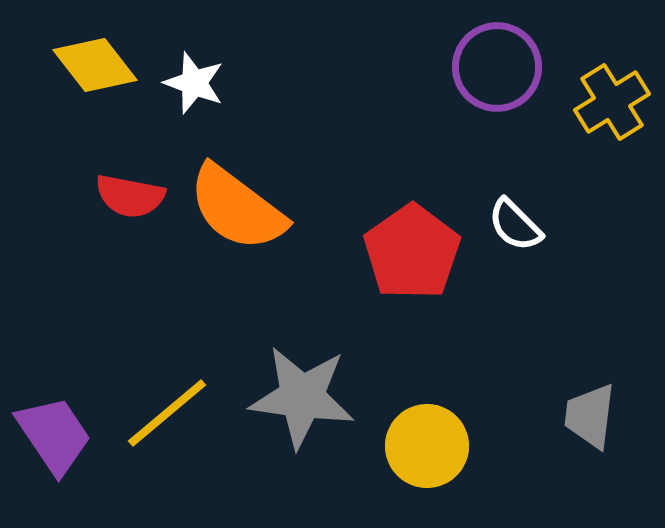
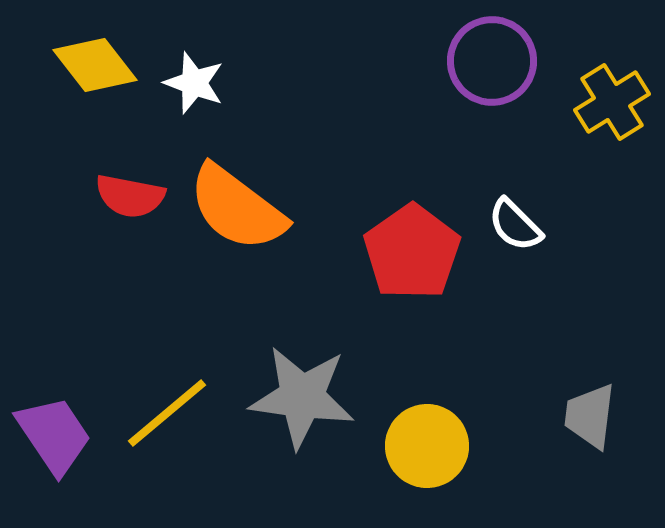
purple circle: moved 5 px left, 6 px up
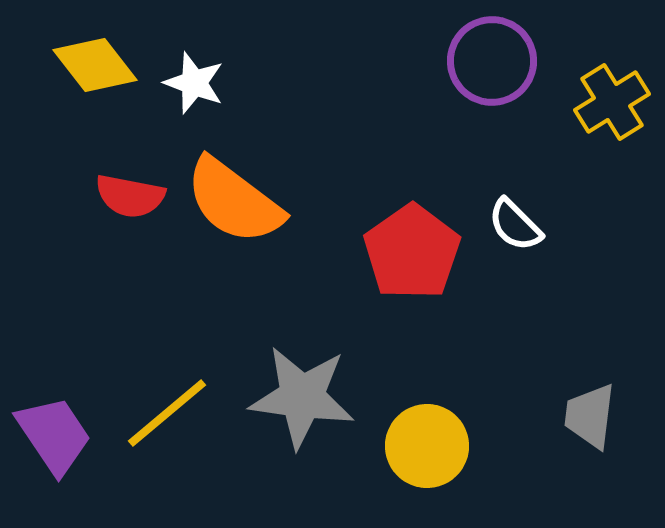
orange semicircle: moved 3 px left, 7 px up
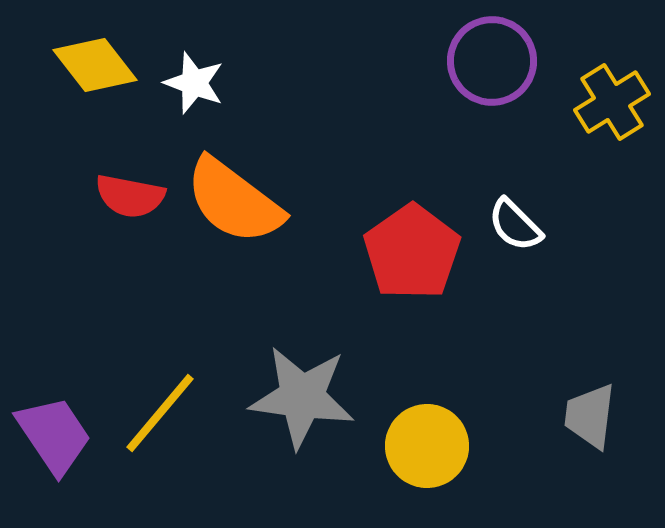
yellow line: moved 7 px left; rotated 10 degrees counterclockwise
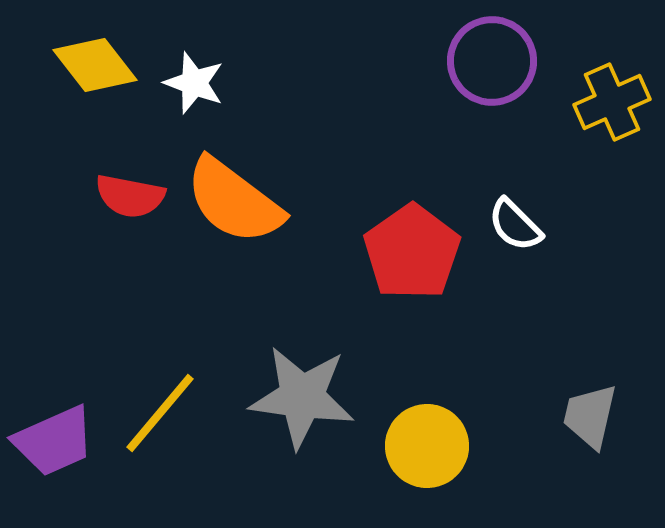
yellow cross: rotated 8 degrees clockwise
gray trapezoid: rotated 6 degrees clockwise
purple trapezoid: moved 6 px down; rotated 100 degrees clockwise
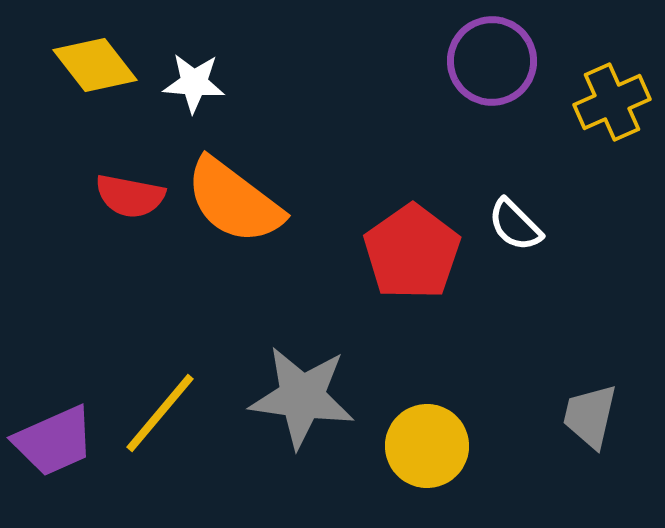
white star: rotated 16 degrees counterclockwise
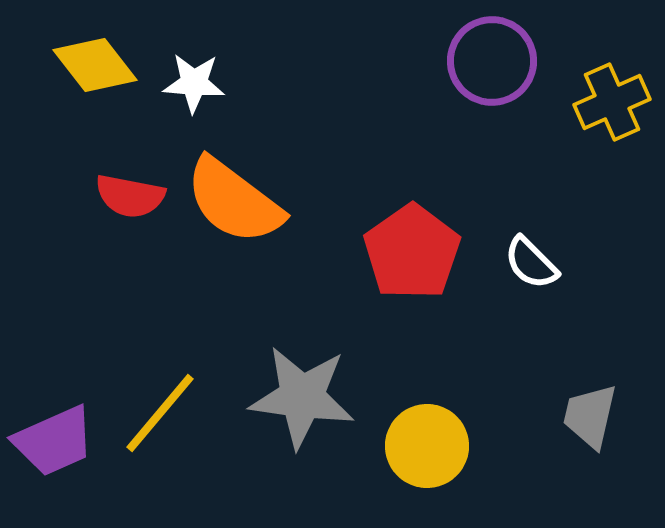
white semicircle: moved 16 px right, 38 px down
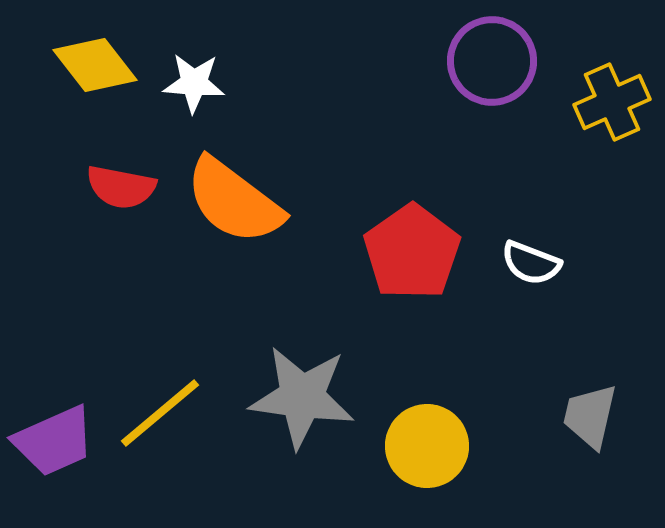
red semicircle: moved 9 px left, 9 px up
white semicircle: rotated 24 degrees counterclockwise
yellow line: rotated 10 degrees clockwise
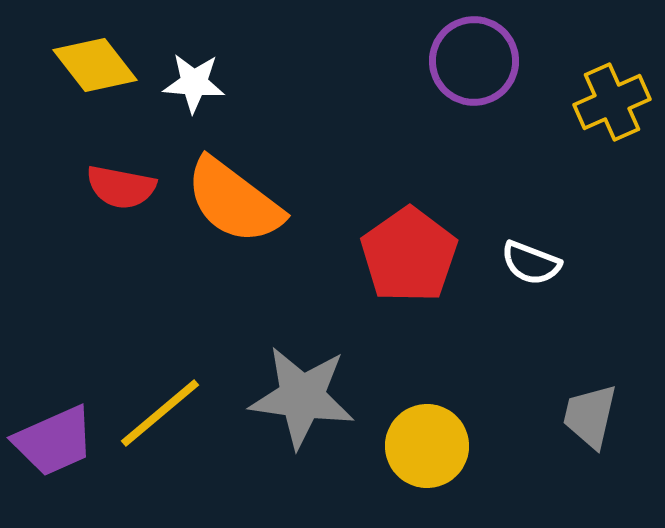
purple circle: moved 18 px left
red pentagon: moved 3 px left, 3 px down
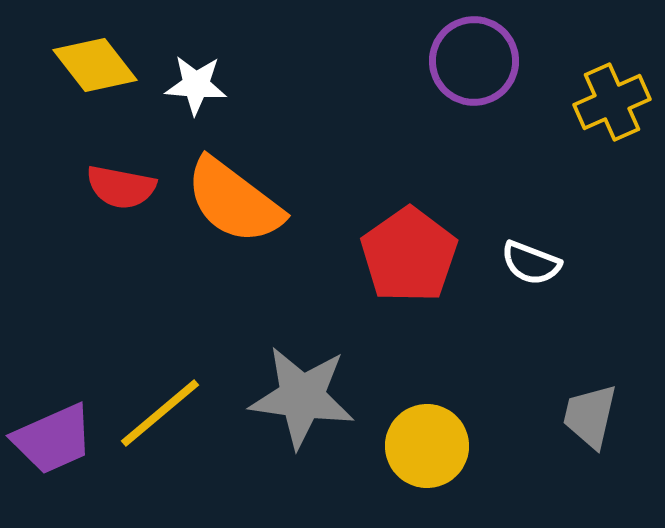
white star: moved 2 px right, 2 px down
purple trapezoid: moved 1 px left, 2 px up
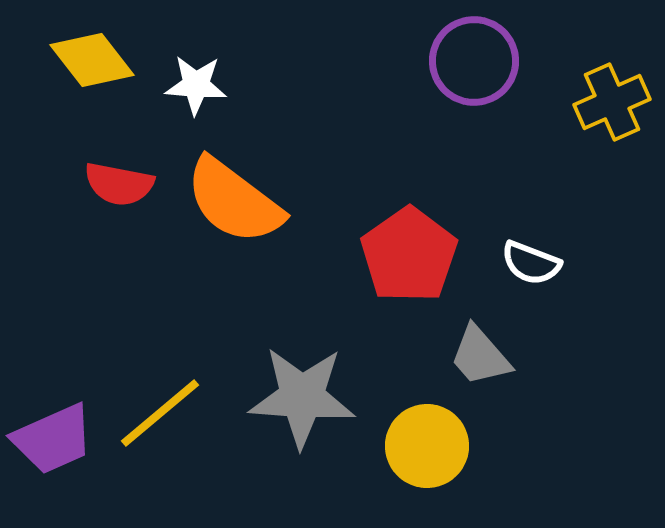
yellow diamond: moved 3 px left, 5 px up
red semicircle: moved 2 px left, 3 px up
gray star: rotated 4 degrees counterclockwise
gray trapezoid: moved 110 px left, 60 px up; rotated 54 degrees counterclockwise
